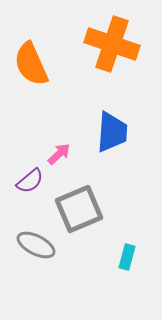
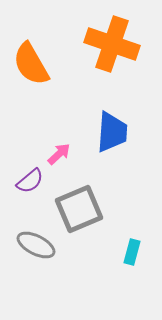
orange semicircle: rotated 6 degrees counterclockwise
cyan rectangle: moved 5 px right, 5 px up
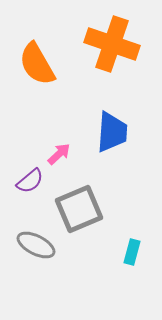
orange semicircle: moved 6 px right
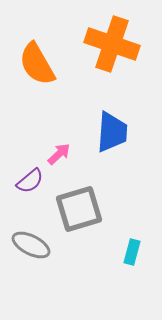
gray square: rotated 6 degrees clockwise
gray ellipse: moved 5 px left
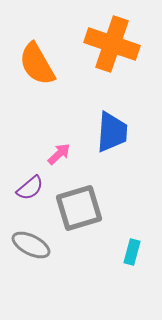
purple semicircle: moved 7 px down
gray square: moved 1 px up
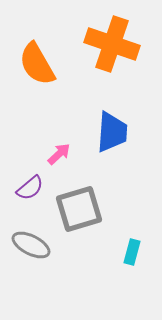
gray square: moved 1 px down
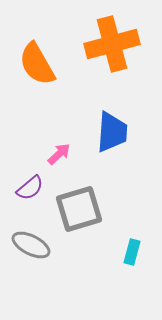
orange cross: rotated 34 degrees counterclockwise
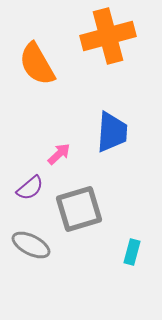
orange cross: moved 4 px left, 8 px up
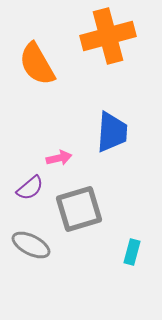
pink arrow: moved 4 px down; rotated 30 degrees clockwise
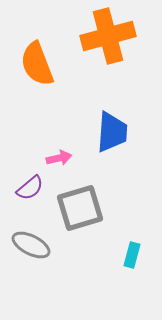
orange semicircle: rotated 9 degrees clockwise
gray square: moved 1 px right, 1 px up
cyan rectangle: moved 3 px down
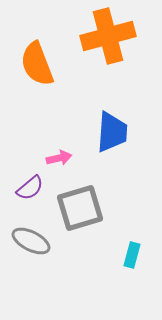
gray ellipse: moved 4 px up
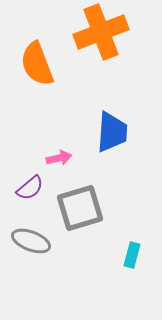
orange cross: moved 7 px left, 4 px up; rotated 6 degrees counterclockwise
gray ellipse: rotated 6 degrees counterclockwise
